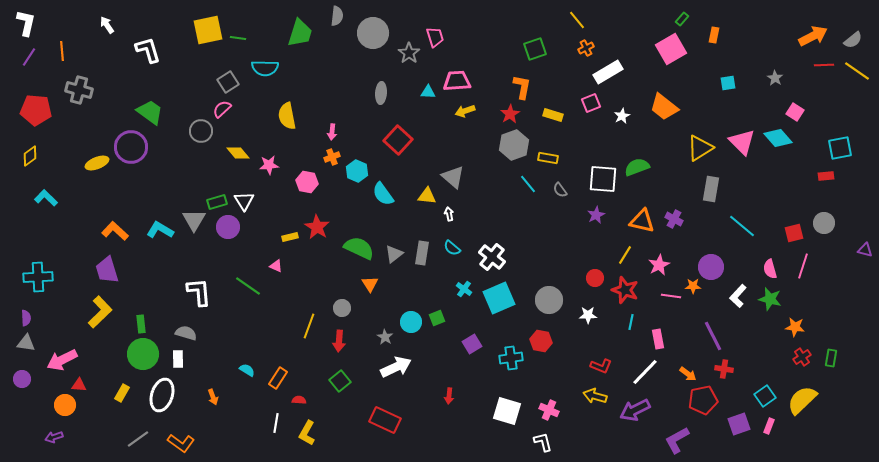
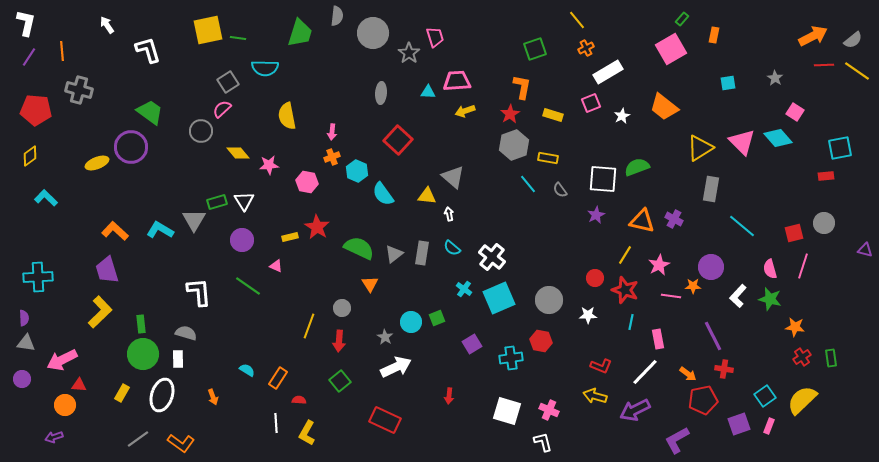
purple circle at (228, 227): moved 14 px right, 13 px down
purple semicircle at (26, 318): moved 2 px left
green rectangle at (831, 358): rotated 18 degrees counterclockwise
white line at (276, 423): rotated 12 degrees counterclockwise
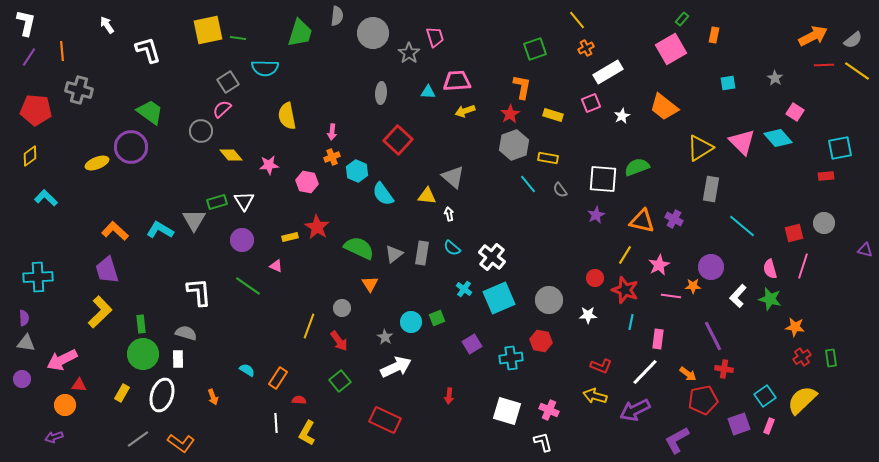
yellow diamond at (238, 153): moved 7 px left, 2 px down
pink rectangle at (658, 339): rotated 18 degrees clockwise
red arrow at (339, 341): rotated 40 degrees counterclockwise
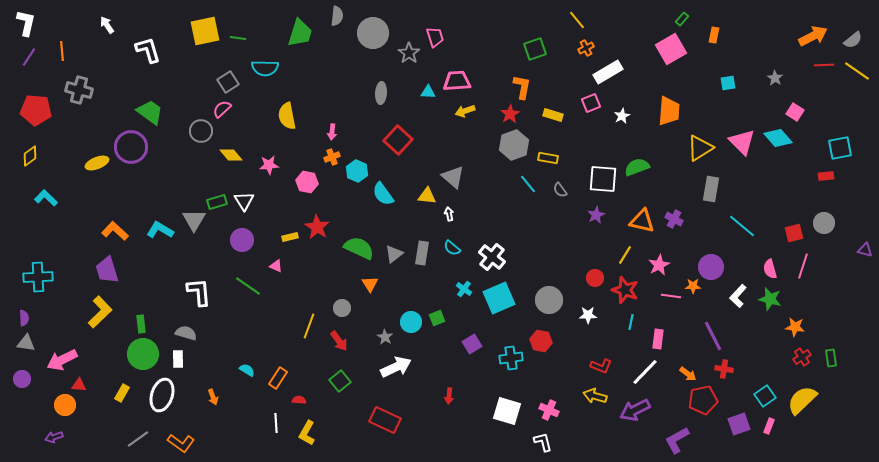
yellow square at (208, 30): moved 3 px left, 1 px down
orange trapezoid at (664, 107): moved 5 px right, 4 px down; rotated 124 degrees counterclockwise
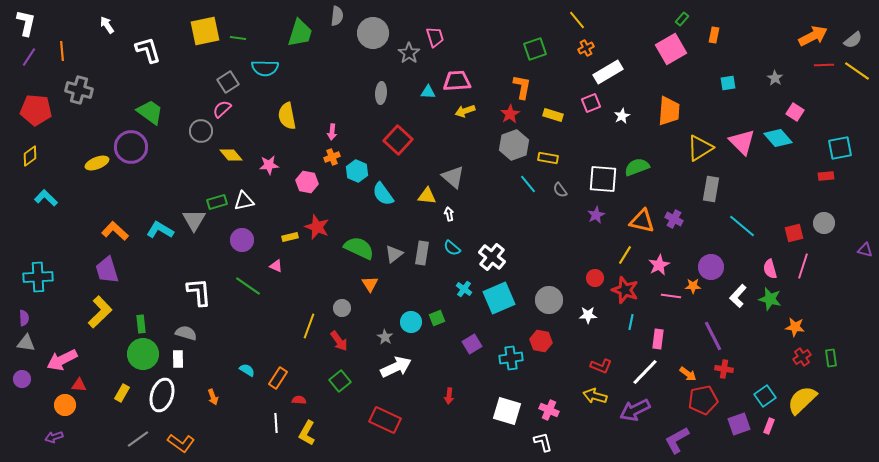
white triangle at (244, 201): rotated 50 degrees clockwise
red star at (317, 227): rotated 10 degrees counterclockwise
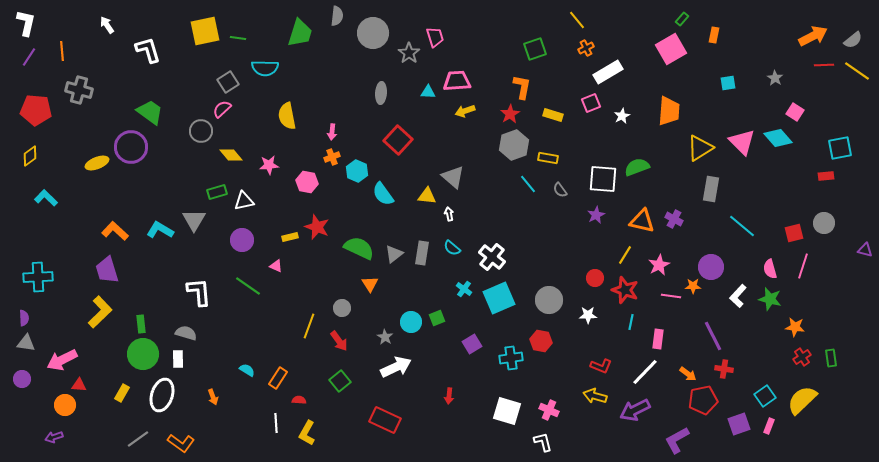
green rectangle at (217, 202): moved 10 px up
